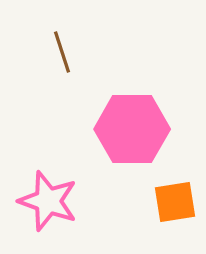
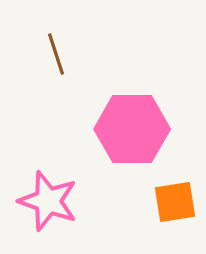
brown line: moved 6 px left, 2 px down
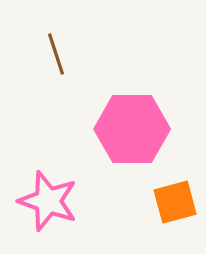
orange square: rotated 6 degrees counterclockwise
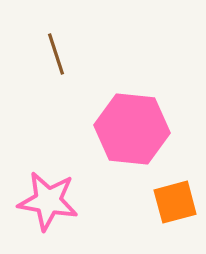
pink hexagon: rotated 6 degrees clockwise
pink star: rotated 10 degrees counterclockwise
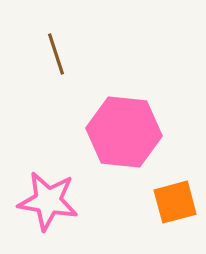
pink hexagon: moved 8 px left, 3 px down
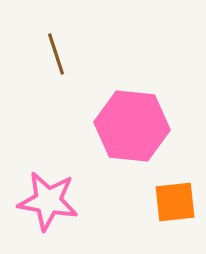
pink hexagon: moved 8 px right, 6 px up
orange square: rotated 9 degrees clockwise
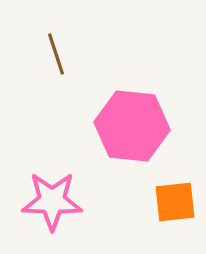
pink star: moved 4 px right; rotated 8 degrees counterclockwise
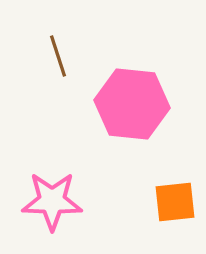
brown line: moved 2 px right, 2 px down
pink hexagon: moved 22 px up
